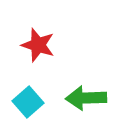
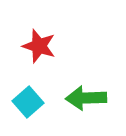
red star: moved 1 px right, 1 px down
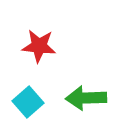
red star: rotated 12 degrees counterclockwise
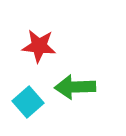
green arrow: moved 11 px left, 11 px up
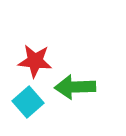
red star: moved 4 px left, 15 px down
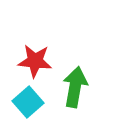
green arrow: rotated 102 degrees clockwise
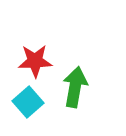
red star: rotated 8 degrees counterclockwise
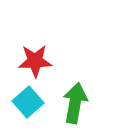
green arrow: moved 16 px down
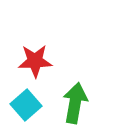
cyan square: moved 2 px left, 3 px down
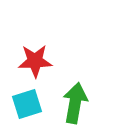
cyan square: moved 1 px right, 1 px up; rotated 24 degrees clockwise
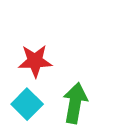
cyan square: rotated 28 degrees counterclockwise
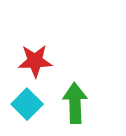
green arrow: rotated 12 degrees counterclockwise
